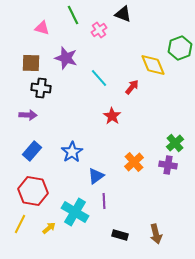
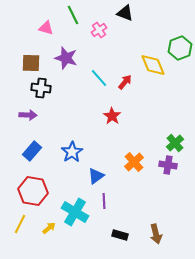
black triangle: moved 2 px right, 1 px up
pink triangle: moved 4 px right
red arrow: moved 7 px left, 5 px up
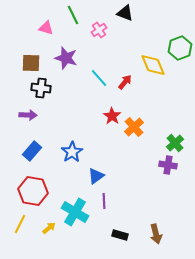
orange cross: moved 35 px up
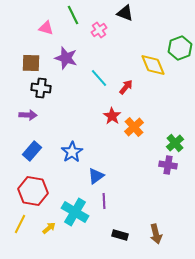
red arrow: moved 1 px right, 5 px down
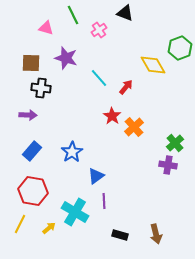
yellow diamond: rotated 8 degrees counterclockwise
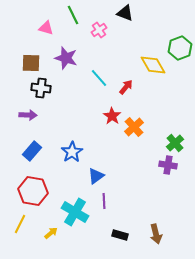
yellow arrow: moved 2 px right, 5 px down
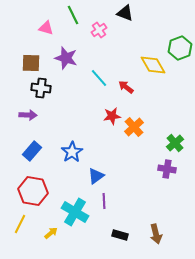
red arrow: rotated 91 degrees counterclockwise
red star: rotated 30 degrees clockwise
purple cross: moved 1 px left, 4 px down
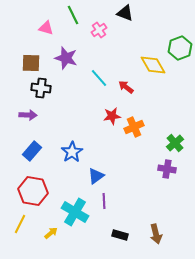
orange cross: rotated 18 degrees clockwise
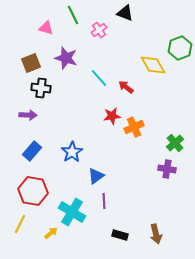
brown square: rotated 24 degrees counterclockwise
cyan cross: moved 3 px left
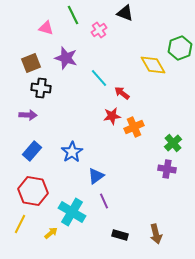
red arrow: moved 4 px left, 6 px down
green cross: moved 2 px left
purple line: rotated 21 degrees counterclockwise
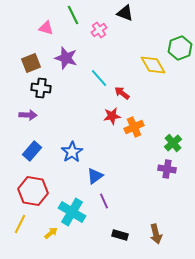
blue triangle: moved 1 px left
